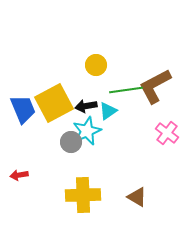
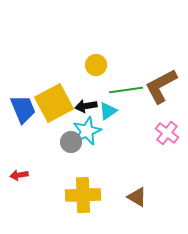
brown L-shape: moved 6 px right
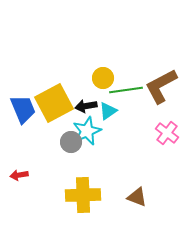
yellow circle: moved 7 px right, 13 px down
brown triangle: rotated 10 degrees counterclockwise
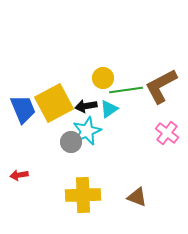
cyan triangle: moved 1 px right, 2 px up
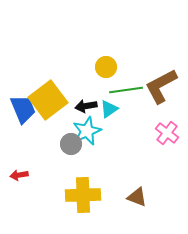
yellow circle: moved 3 px right, 11 px up
yellow square: moved 6 px left, 3 px up; rotated 9 degrees counterclockwise
gray circle: moved 2 px down
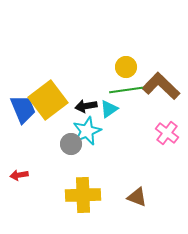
yellow circle: moved 20 px right
brown L-shape: rotated 72 degrees clockwise
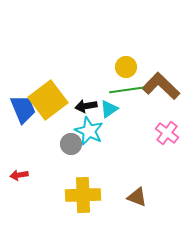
cyan star: moved 2 px right; rotated 24 degrees counterclockwise
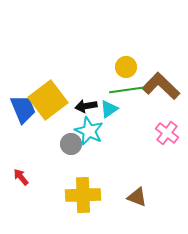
red arrow: moved 2 px right, 2 px down; rotated 60 degrees clockwise
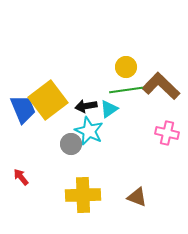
pink cross: rotated 25 degrees counterclockwise
